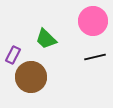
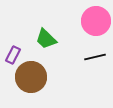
pink circle: moved 3 px right
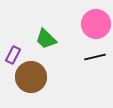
pink circle: moved 3 px down
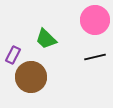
pink circle: moved 1 px left, 4 px up
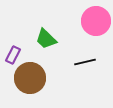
pink circle: moved 1 px right, 1 px down
black line: moved 10 px left, 5 px down
brown circle: moved 1 px left, 1 px down
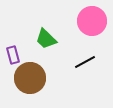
pink circle: moved 4 px left
purple rectangle: rotated 42 degrees counterclockwise
black line: rotated 15 degrees counterclockwise
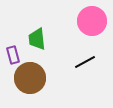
green trapezoid: moved 9 px left; rotated 40 degrees clockwise
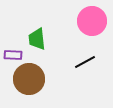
purple rectangle: rotated 72 degrees counterclockwise
brown circle: moved 1 px left, 1 px down
